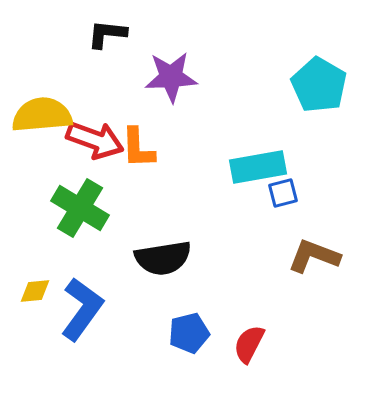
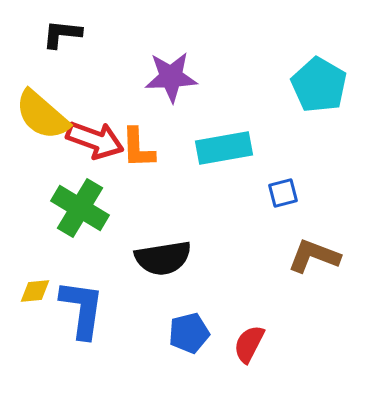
black L-shape: moved 45 px left
yellow semicircle: rotated 134 degrees counterclockwise
cyan rectangle: moved 34 px left, 19 px up
blue L-shape: rotated 28 degrees counterclockwise
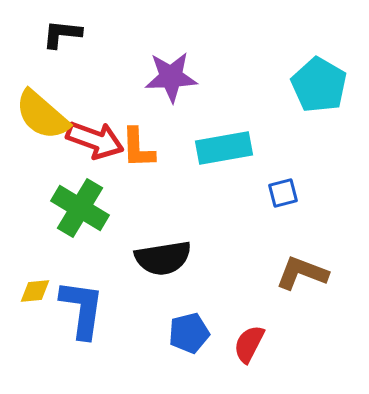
brown L-shape: moved 12 px left, 17 px down
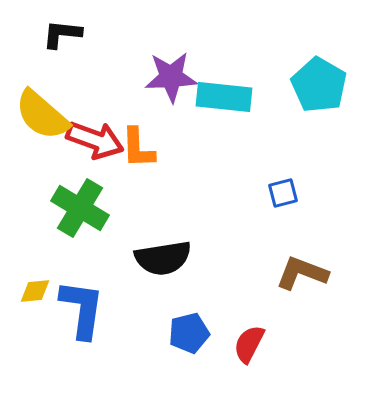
cyan rectangle: moved 51 px up; rotated 16 degrees clockwise
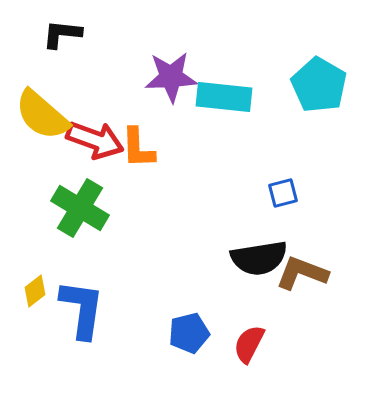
black semicircle: moved 96 px right
yellow diamond: rotated 32 degrees counterclockwise
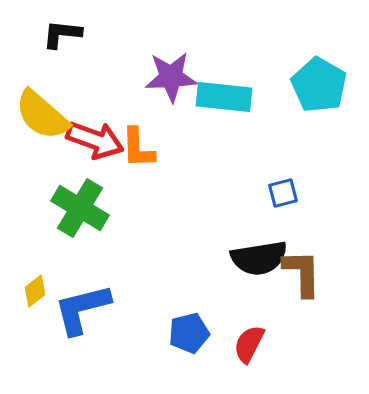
brown L-shape: rotated 68 degrees clockwise
blue L-shape: rotated 112 degrees counterclockwise
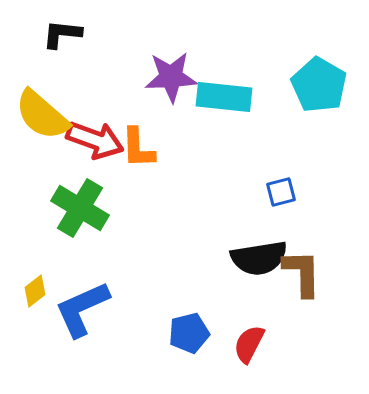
blue square: moved 2 px left, 1 px up
blue L-shape: rotated 10 degrees counterclockwise
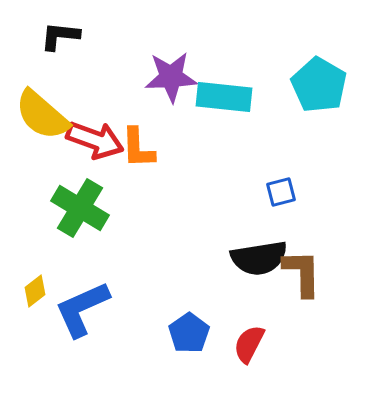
black L-shape: moved 2 px left, 2 px down
blue pentagon: rotated 21 degrees counterclockwise
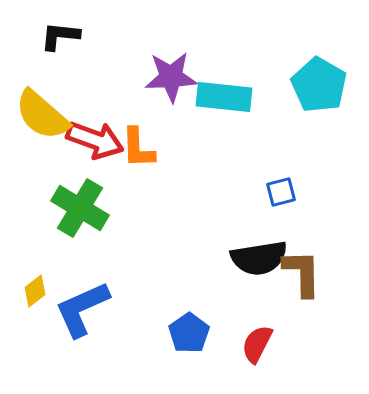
red semicircle: moved 8 px right
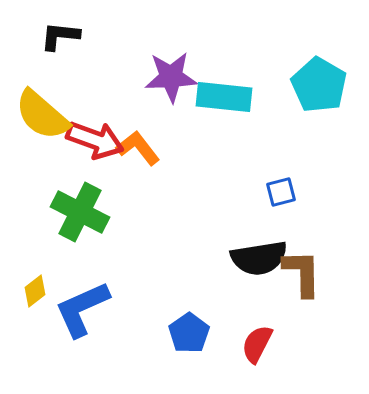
orange L-shape: rotated 144 degrees clockwise
green cross: moved 4 px down; rotated 4 degrees counterclockwise
